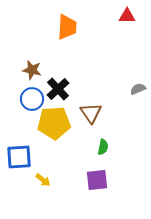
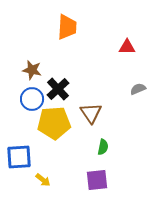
red triangle: moved 31 px down
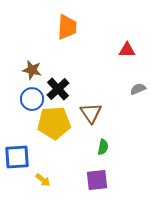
red triangle: moved 3 px down
blue square: moved 2 px left
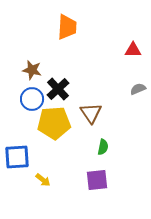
red triangle: moved 6 px right
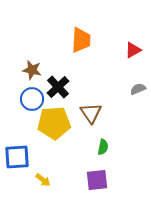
orange trapezoid: moved 14 px right, 13 px down
red triangle: rotated 30 degrees counterclockwise
black cross: moved 2 px up
